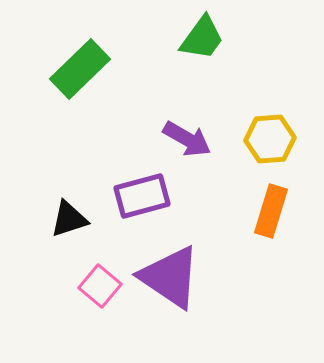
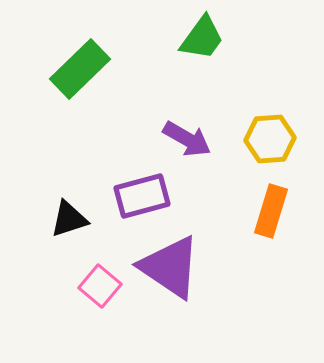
purple triangle: moved 10 px up
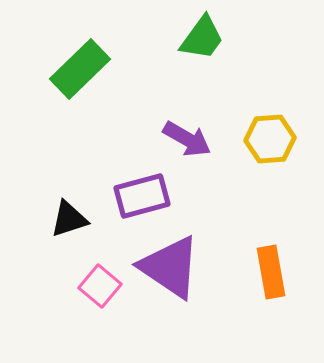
orange rectangle: moved 61 px down; rotated 27 degrees counterclockwise
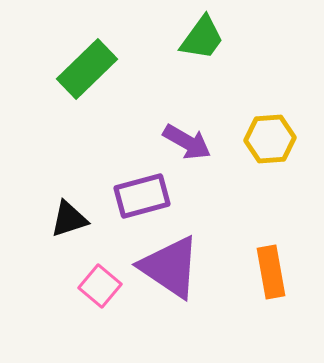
green rectangle: moved 7 px right
purple arrow: moved 3 px down
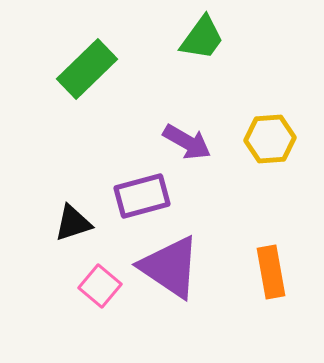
black triangle: moved 4 px right, 4 px down
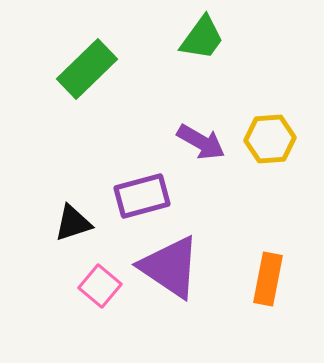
purple arrow: moved 14 px right
orange rectangle: moved 3 px left, 7 px down; rotated 21 degrees clockwise
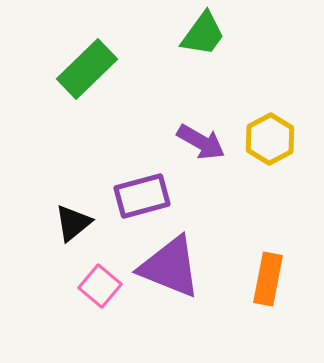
green trapezoid: moved 1 px right, 4 px up
yellow hexagon: rotated 24 degrees counterclockwise
black triangle: rotated 21 degrees counterclockwise
purple triangle: rotated 12 degrees counterclockwise
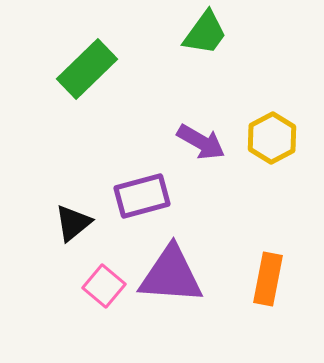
green trapezoid: moved 2 px right, 1 px up
yellow hexagon: moved 2 px right, 1 px up
purple triangle: moved 1 px right, 8 px down; rotated 18 degrees counterclockwise
pink square: moved 4 px right
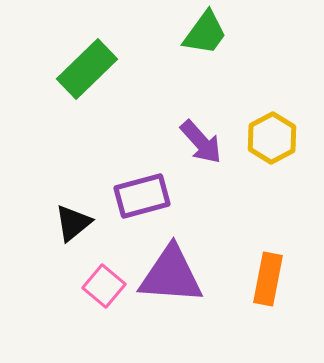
purple arrow: rotated 18 degrees clockwise
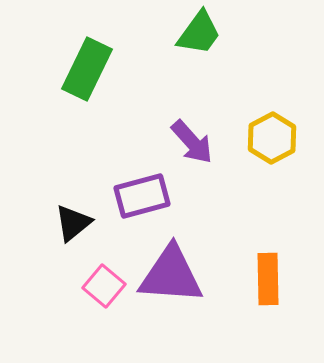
green trapezoid: moved 6 px left
green rectangle: rotated 20 degrees counterclockwise
purple arrow: moved 9 px left
orange rectangle: rotated 12 degrees counterclockwise
